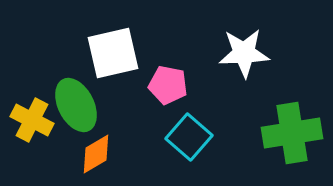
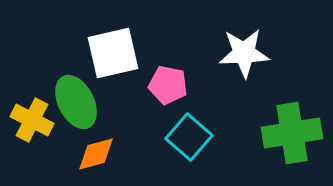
green ellipse: moved 3 px up
orange diamond: rotated 15 degrees clockwise
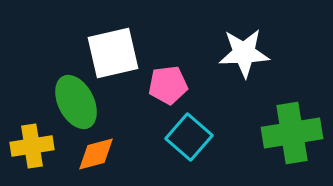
pink pentagon: rotated 18 degrees counterclockwise
yellow cross: moved 26 px down; rotated 36 degrees counterclockwise
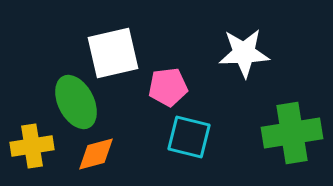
pink pentagon: moved 2 px down
cyan square: rotated 27 degrees counterclockwise
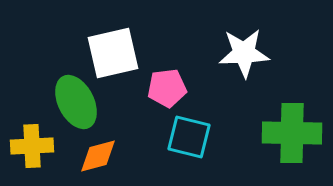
pink pentagon: moved 1 px left, 1 px down
green cross: rotated 10 degrees clockwise
yellow cross: rotated 6 degrees clockwise
orange diamond: moved 2 px right, 2 px down
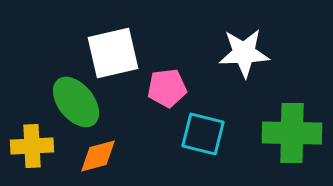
green ellipse: rotated 12 degrees counterclockwise
cyan square: moved 14 px right, 3 px up
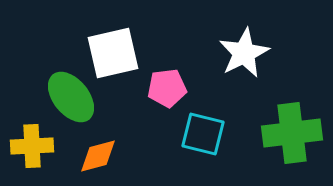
white star: rotated 24 degrees counterclockwise
green ellipse: moved 5 px left, 5 px up
green cross: rotated 8 degrees counterclockwise
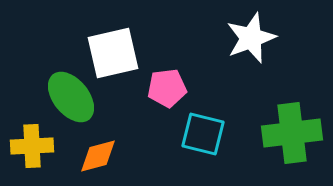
white star: moved 7 px right, 15 px up; rotated 6 degrees clockwise
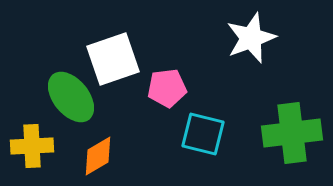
white square: moved 6 px down; rotated 6 degrees counterclockwise
orange diamond: rotated 15 degrees counterclockwise
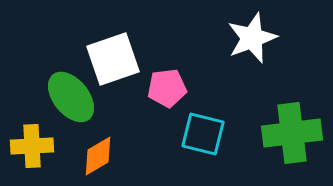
white star: moved 1 px right
